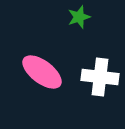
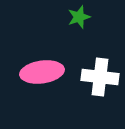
pink ellipse: rotated 45 degrees counterclockwise
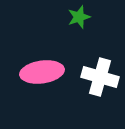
white cross: rotated 9 degrees clockwise
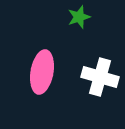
pink ellipse: rotated 72 degrees counterclockwise
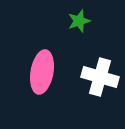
green star: moved 4 px down
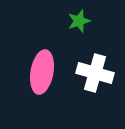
white cross: moved 5 px left, 4 px up
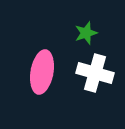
green star: moved 7 px right, 12 px down
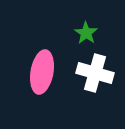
green star: rotated 20 degrees counterclockwise
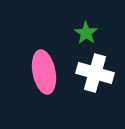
pink ellipse: moved 2 px right; rotated 21 degrees counterclockwise
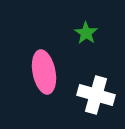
white cross: moved 1 px right, 22 px down
